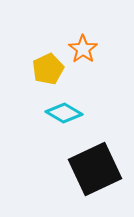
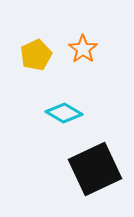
yellow pentagon: moved 12 px left, 14 px up
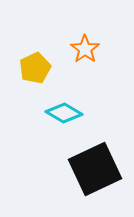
orange star: moved 2 px right
yellow pentagon: moved 1 px left, 13 px down
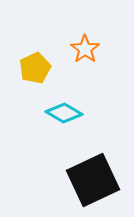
black square: moved 2 px left, 11 px down
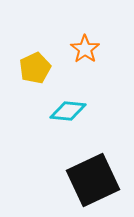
cyan diamond: moved 4 px right, 2 px up; rotated 24 degrees counterclockwise
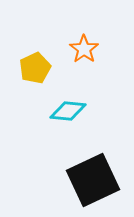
orange star: moved 1 px left
